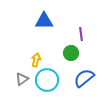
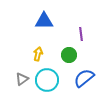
green circle: moved 2 px left, 2 px down
yellow arrow: moved 2 px right, 6 px up
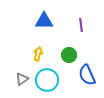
purple line: moved 9 px up
blue semicircle: moved 3 px right, 3 px up; rotated 75 degrees counterclockwise
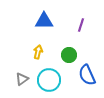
purple line: rotated 24 degrees clockwise
yellow arrow: moved 2 px up
cyan circle: moved 2 px right
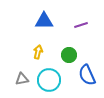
purple line: rotated 56 degrees clockwise
gray triangle: rotated 24 degrees clockwise
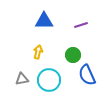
green circle: moved 4 px right
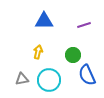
purple line: moved 3 px right
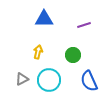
blue triangle: moved 2 px up
blue semicircle: moved 2 px right, 6 px down
gray triangle: rotated 16 degrees counterclockwise
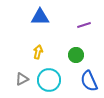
blue triangle: moved 4 px left, 2 px up
green circle: moved 3 px right
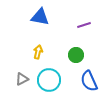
blue triangle: rotated 12 degrees clockwise
